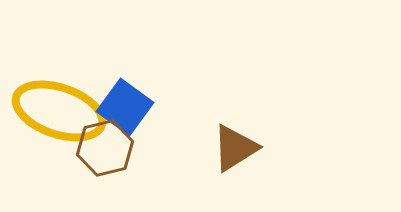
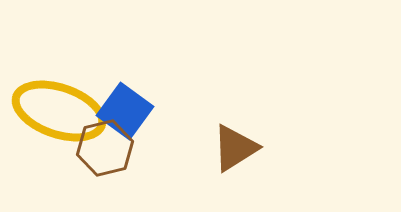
blue square: moved 4 px down
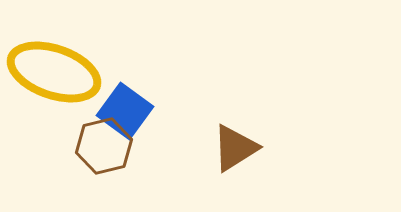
yellow ellipse: moved 5 px left, 39 px up
brown hexagon: moved 1 px left, 2 px up
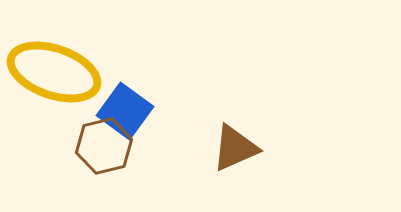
brown triangle: rotated 8 degrees clockwise
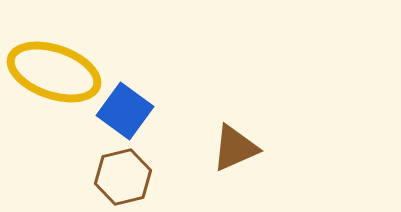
brown hexagon: moved 19 px right, 31 px down
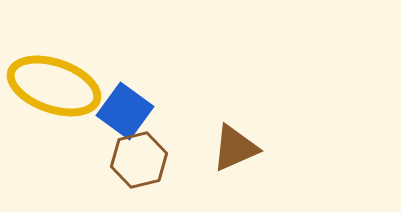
yellow ellipse: moved 14 px down
brown hexagon: moved 16 px right, 17 px up
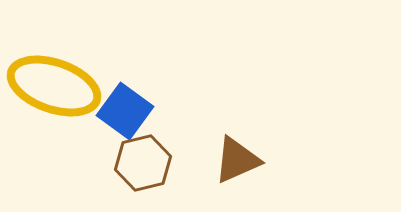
brown triangle: moved 2 px right, 12 px down
brown hexagon: moved 4 px right, 3 px down
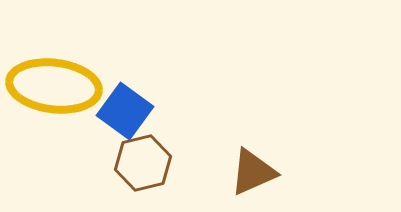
yellow ellipse: rotated 12 degrees counterclockwise
brown triangle: moved 16 px right, 12 px down
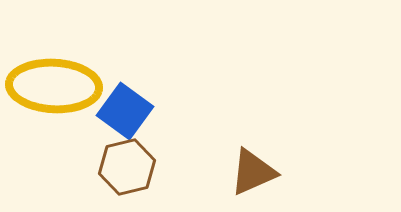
yellow ellipse: rotated 4 degrees counterclockwise
brown hexagon: moved 16 px left, 4 px down
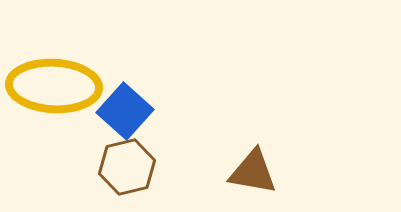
blue square: rotated 6 degrees clockwise
brown triangle: rotated 34 degrees clockwise
